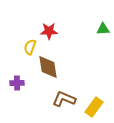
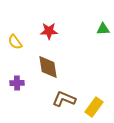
yellow semicircle: moved 15 px left, 5 px up; rotated 56 degrees counterclockwise
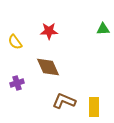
brown diamond: rotated 15 degrees counterclockwise
purple cross: rotated 16 degrees counterclockwise
brown L-shape: moved 2 px down
yellow rectangle: rotated 36 degrees counterclockwise
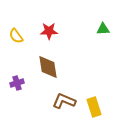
yellow semicircle: moved 1 px right, 6 px up
brown diamond: rotated 15 degrees clockwise
yellow rectangle: rotated 18 degrees counterclockwise
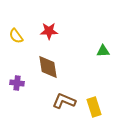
green triangle: moved 22 px down
purple cross: rotated 24 degrees clockwise
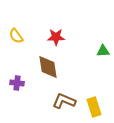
red star: moved 7 px right, 6 px down
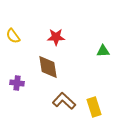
yellow semicircle: moved 3 px left
brown L-shape: rotated 20 degrees clockwise
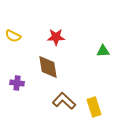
yellow semicircle: rotated 28 degrees counterclockwise
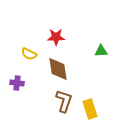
yellow semicircle: moved 16 px right, 18 px down
green triangle: moved 2 px left
brown diamond: moved 10 px right, 2 px down
brown L-shape: rotated 65 degrees clockwise
yellow rectangle: moved 4 px left, 2 px down
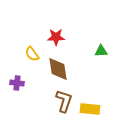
yellow semicircle: moved 3 px right; rotated 28 degrees clockwise
yellow rectangle: rotated 66 degrees counterclockwise
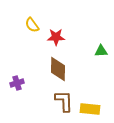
yellow semicircle: moved 29 px up
brown diamond: rotated 10 degrees clockwise
purple cross: rotated 24 degrees counterclockwise
brown L-shape: rotated 20 degrees counterclockwise
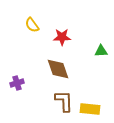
red star: moved 6 px right
brown diamond: rotated 20 degrees counterclockwise
